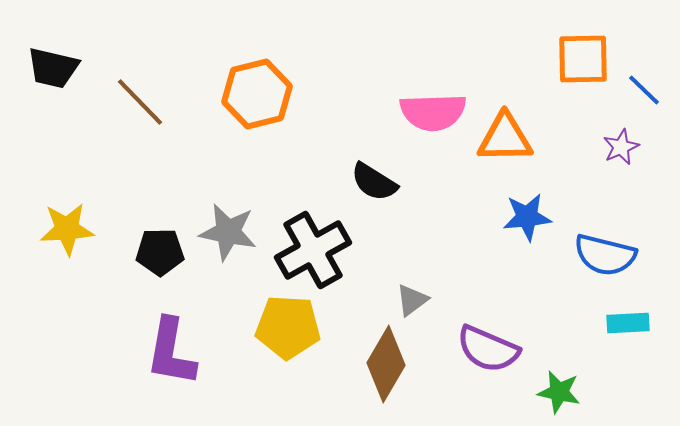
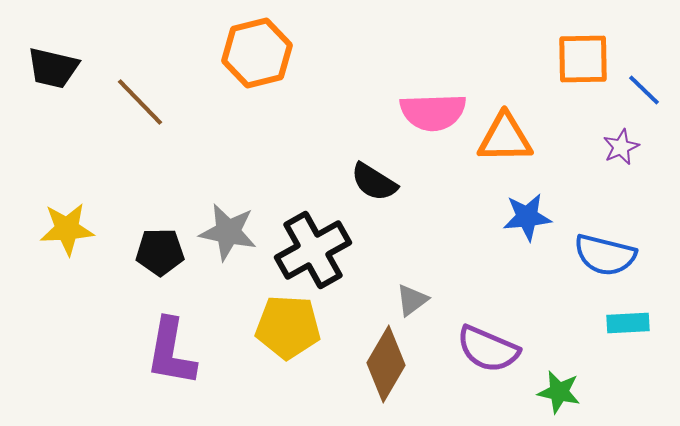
orange hexagon: moved 41 px up
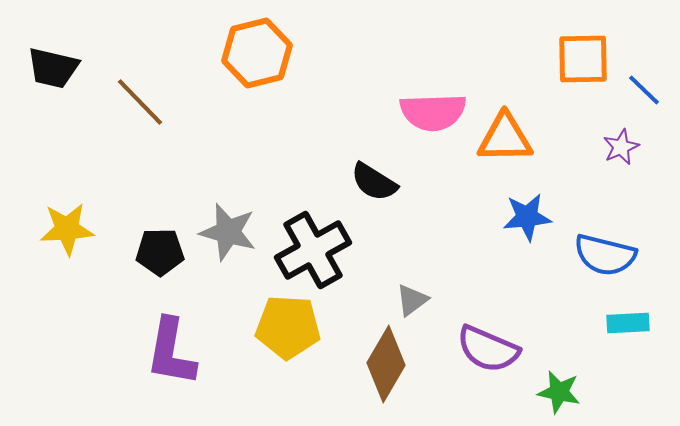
gray star: rotated 4 degrees clockwise
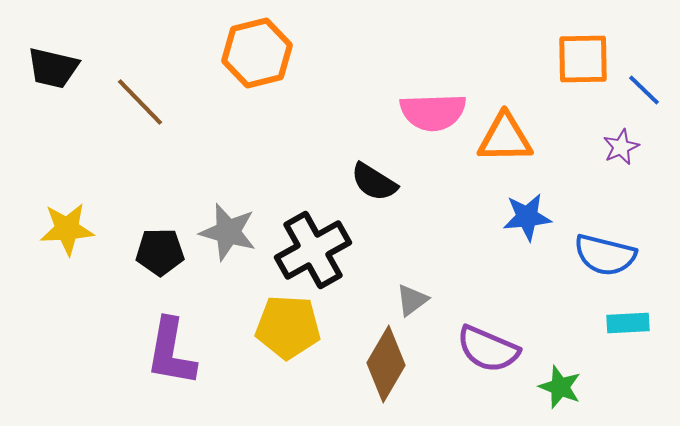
green star: moved 1 px right, 5 px up; rotated 9 degrees clockwise
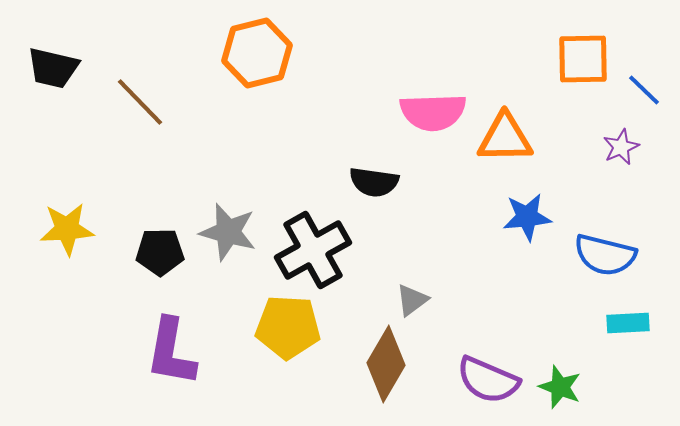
black semicircle: rotated 24 degrees counterclockwise
purple semicircle: moved 31 px down
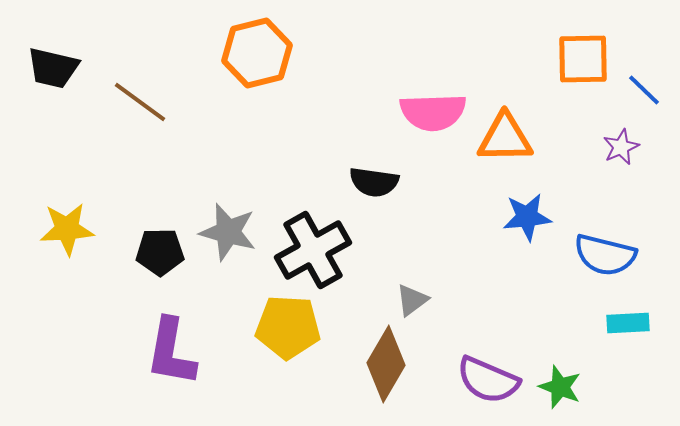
brown line: rotated 10 degrees counterclockwise
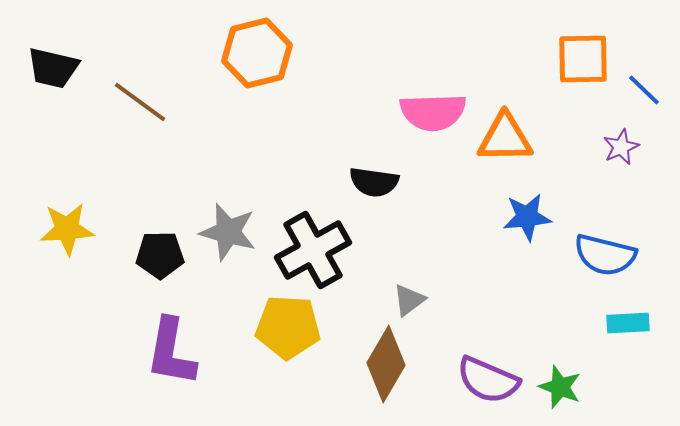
black pentagon: moved 3 px down
gray triangle: moved 3 px left
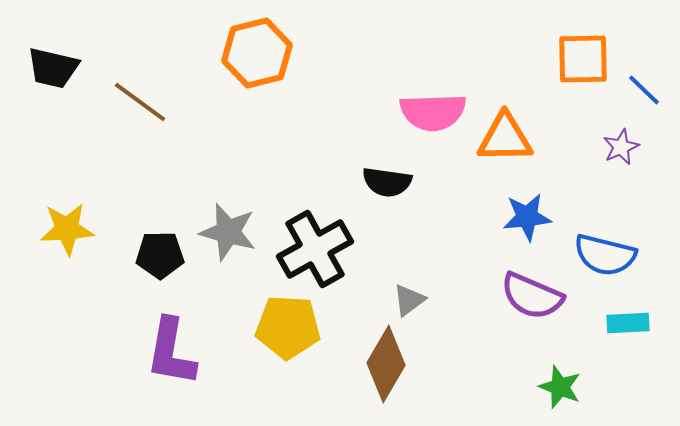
black semicircle: moved 13 px right
black cross: moved 2 px right, 1 px up
purple semicircle: moved 44 px right, 84 px up
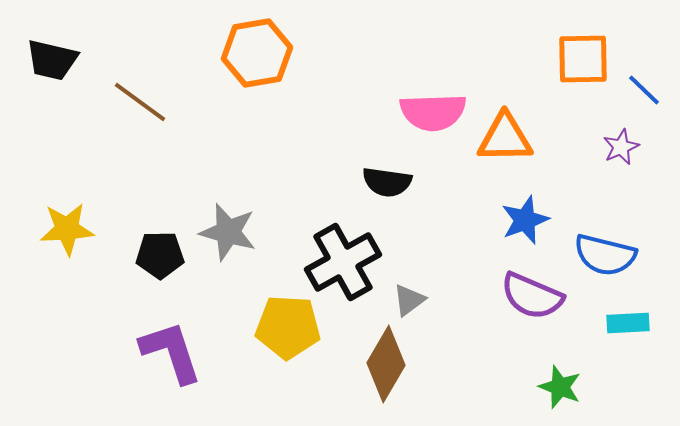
orange hexagon: rotated 4 degrees clockwise
black trapezoid: moved 1 px left, 8 px up
blue star: moved 2 px left, 3 px down; rotated 15 degrees counterclockwise
black cross: moved 28 px right, 13 px down
purple L-shape: rotated 152 degrees clockwise
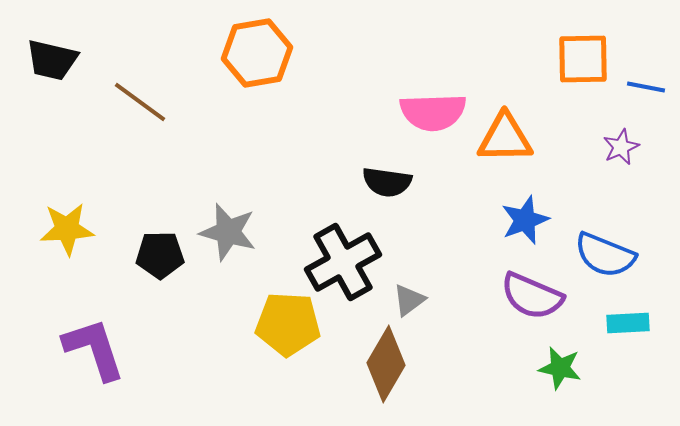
blue line: moved 2 px right, 3 px up; rotated 33 degrees counterclockwise
blue semicircle: rotated 8 degrees clockwise
yellow pentagon: moved 3 px up
purple L-shape: moved 77 px left, 3 px up
green star: moved 19 px up; rotated 9 degrees counterclockwise
